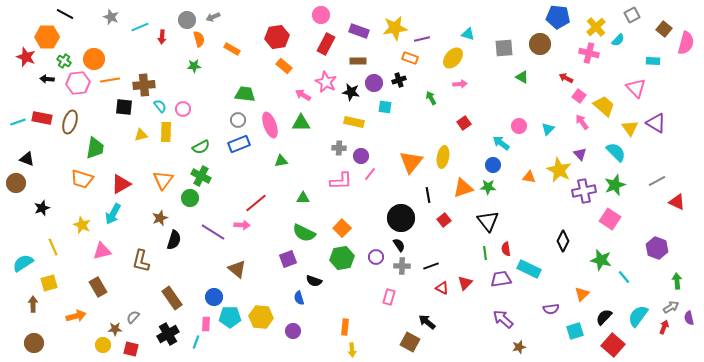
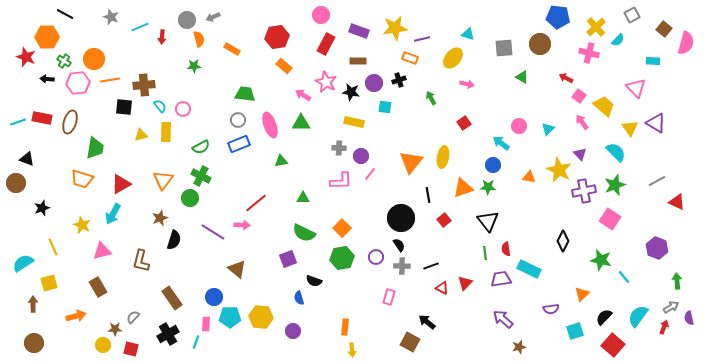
pink arrow at (460, 84): moved 7 px right; rotated 16 degrees clockwise
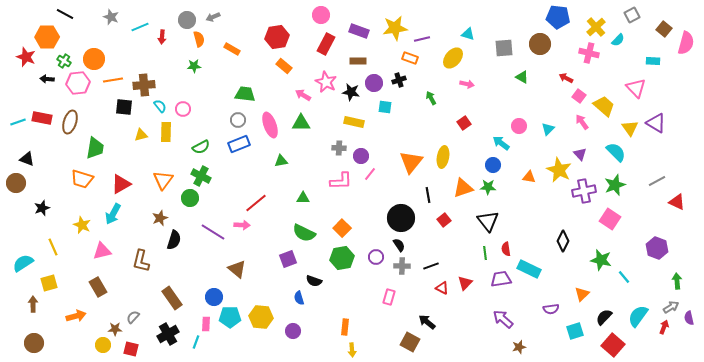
orange line at (110, 80): moved 3 px right
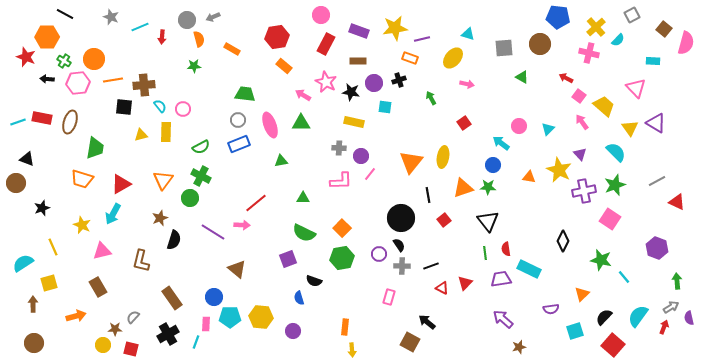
purple circle at (376, 257): moved 3 px right, 3 px up
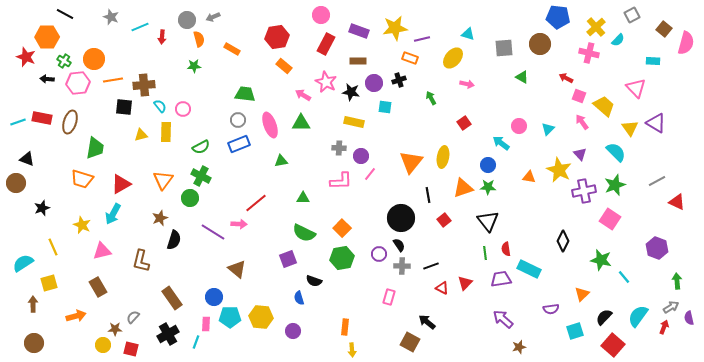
pink square at (579, 96): rotated 16 degrees counterclockwise
blue circle at (493, 165): moved 5 px left
pink arrow at (242, 225): moved 3 px left, 1 px up
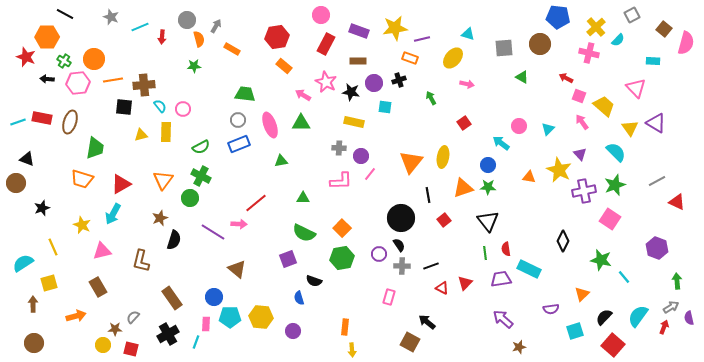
gray arrow at (213, 17): moved 3 px right, 9 px down; rotated 144 degrees clockwise
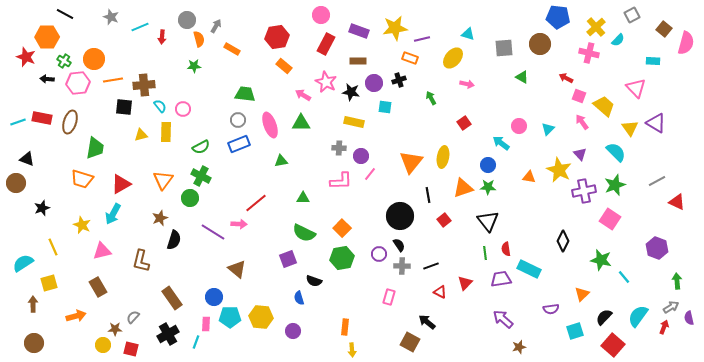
black circle at (401, 218): moved 1 px left, 2 px up
red triangle at (442, 288): moved 2 px left, 4 px down
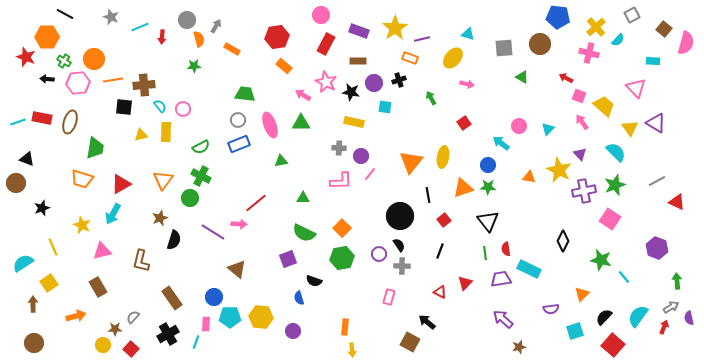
yellow star at (395, 28): rotated 25 degrees counterclockwise
black line at (431, 266): moved 9 px right, 15 px up; rotated 49 degrees counterclockwise
yellow square at (49, 283): rotated 18 degrees counterclockwise
red square at (131, 349): rotated 28 degrees clockwise
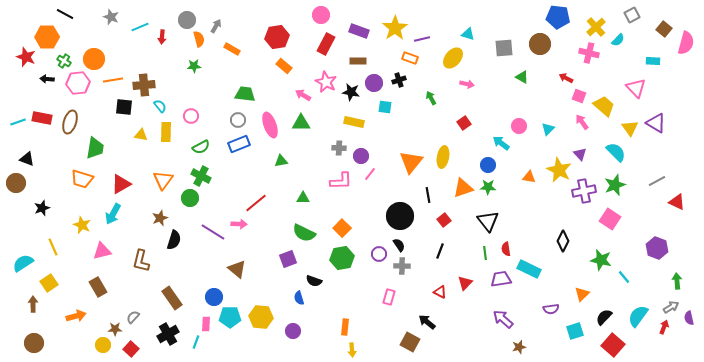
pink circle at (183, 109): moved 8 px right, 7 px down
yellow triangle at (141, 135): rotated 24 degrees clockwise
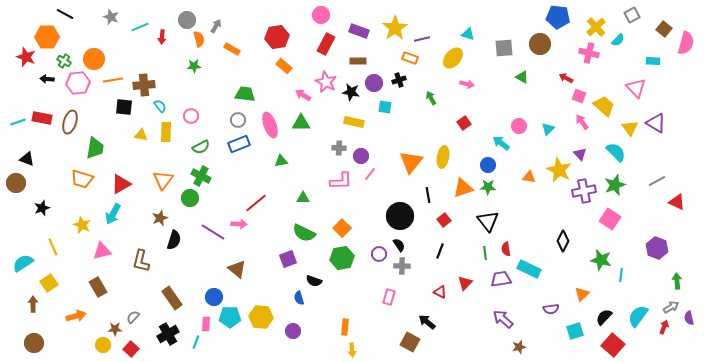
cyan line at (624, 277): moved 3 px left, 2 px up; rotated 48 degrees clockwise
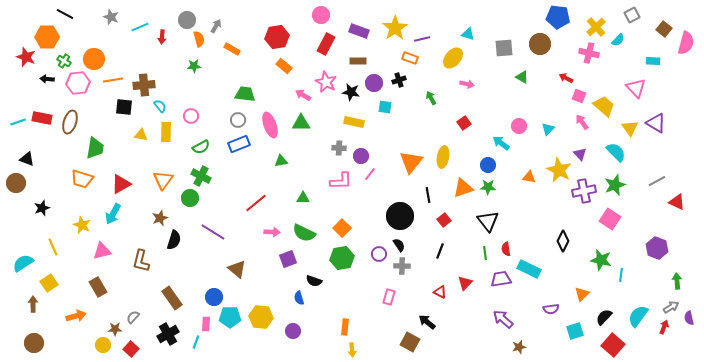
pink arrow at (239, 224): moved 33 px right, 8 px down
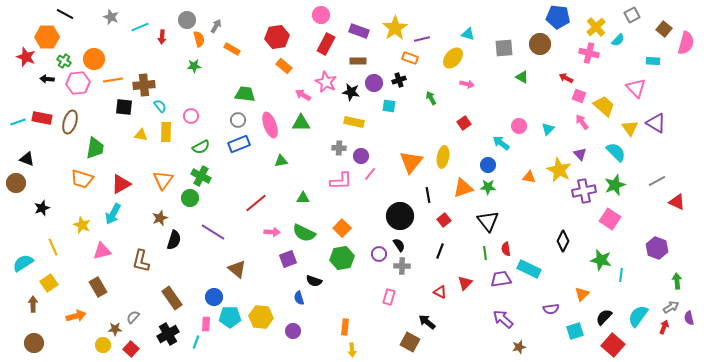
cyan square at (385, 107): moved 4 px right, 1 px up
